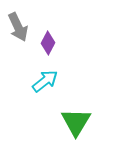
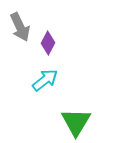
gray arrow: moved 2 px right
cyan arrow: moved 1 px up
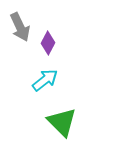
green triangle: moved 14 px left; rotated 16 degrees counterclockwise
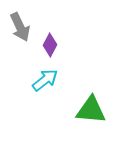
purple diamond: moved 2 px right, 2 px down
green triangle: moved 29 px right, 12 px up; rotated 40 degrees counterclockwise
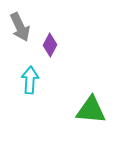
cyan arrow: moved 15 px left; rotated 48 degrees counterclockwise
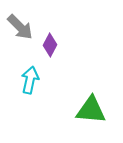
gray arrow: rotated 20 degrees counterclockwise
cyan arrow: rotated 8 degrees clockwise
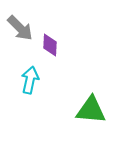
gray arrow: moved 1 px down
purple diamond: rotated 25 degrees counterclockwise
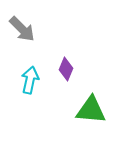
gray arrow: moved 2 px right, 1 px down
purple diamond: moved 16 px right, 24 px down; rotated 20 degrees clockwise
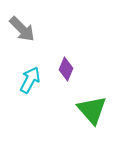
cyan arrow: rotated 16 degrees clockwise
green triangle: moved 1 px right; rotated 44 degrees clockwise
